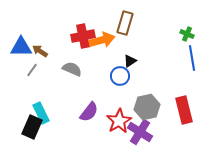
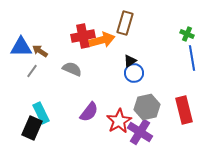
gray line: moved 1 px down
blue circle: moved 14 px right, 3 px up
black rectangle: moved 1 px down
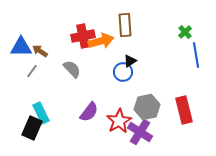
brown rectangle: moved 2 px down; rotated 20 degrees counterclockwise
green cross: moved 2 px left, 2 px up; rotated 24 degrees clockwise
orange arrow: moved 1 px left, 1 px down
blue line: moved 4 px right, 3 px up
gray semicircle: rotated 24 degrees clockwise
blue circle: moved 11 px left, 1 px up
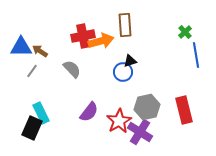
black triangle: rotated 16 degrees clockwise
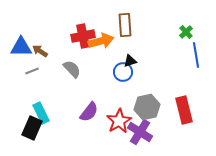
green cross: moved 1 px right
gray line: rotated 32 degrees clockwise
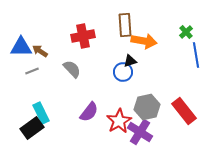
orange arrow: moved 43 px right; rotated 25 degrees clockwise
red rectangle: moved 1 px down; rotated 24 degrees counterclockwise
black rectangle: rotated 30 degrees clockwise
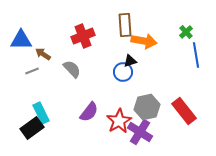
red cross: rotated 10 degrees counterclockwise
blue triangle: moved 7 px up
brown arrow: moved 3 px right, 3 px down
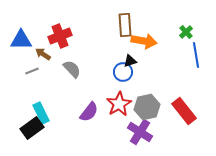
red cross: moved 23 px left
red star: moved 17 px up
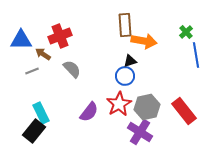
blue circle: moved 2 px right, 4 px down
black rectangle: moved 2 px right, 3 px down; rotated 15 degrees counterclockwise
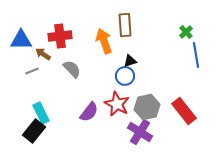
red cross: rotated 15 degrees clockwise
orange arrow: moved 40 px left; rotated 120 degrees counterclockwise
red star: moved 2 px left; rotated 15 degrees counterclockwise
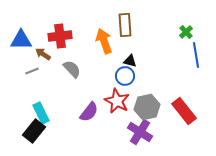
black triangle: rotated 32 degrees clockwise
red star: moved 3 px up
